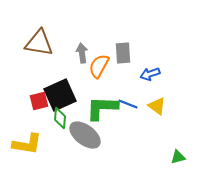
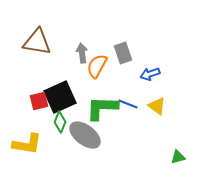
brown triangle: moved 2 px left, 1 px up
gray rectangle: rotated 15 degrees counterclockwise
orange semicircle: moved 2 px left
black square: moved 2 px down
green diamond: moved 4 px down; rotated 15 degrees clockwise
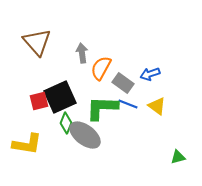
brown triangle: rotated 40 degrees clockwise
gray rectangle: moved 30 px down; rotated 35 degrees counterclockwise
orange semicircle: moved 4 px right, 2 px down
green diamond: moved 6 px right, 1 px down
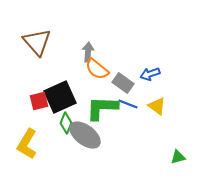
gray arrow: moved 6 px right, 1 px up; rotated 12 degrees clockwise
orange semicircle: moved 4 px left, 1 px down; rotated 80 degrees counterclockwise
yellow L-shape: rotated 112 degrees clockwise
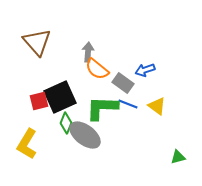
blue arrow: moved 5 px left, 4 px up
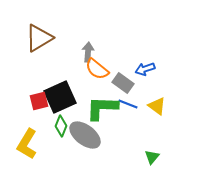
brown triangle: moved 2 px right, 4 px up; rotated 40 degrees clockwise
blue arrow: moved 1 px up
green diamond: moved 5 px left, 3 px down
green triangle: moved 26 px left; rotated 35 degrees counterclockwise
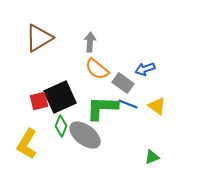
gray arrow: moved 2 px right, 10 px up
green triangle: rotated 28 degrees clockwise
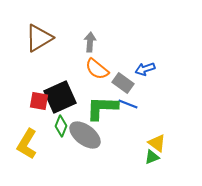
red square: rotated 24 degrees clockwise
yellow triangle: moved 37 px down
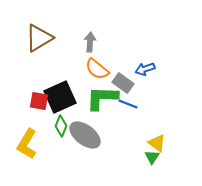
green L-shape: moved 10 px up
green triangle: rotated 35 degrees counterclockwise
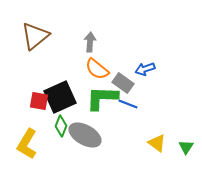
brown triangle: moved 4 px left, 2 px up; rotated 8 degrees counterclockwise
gray ellipse: rotated 8 degrees counterclockwise
green triangle: moved 34 px right, 10 px up
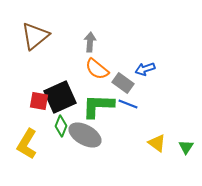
green L-shape: moved 4 px left, 8 px down
